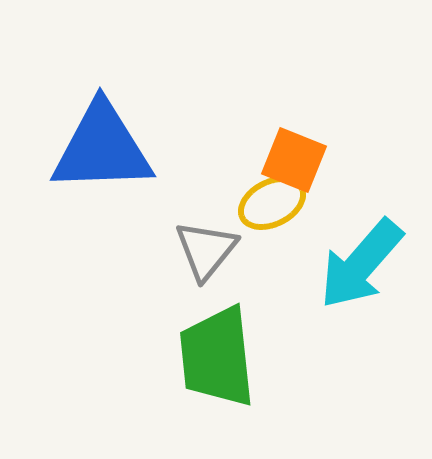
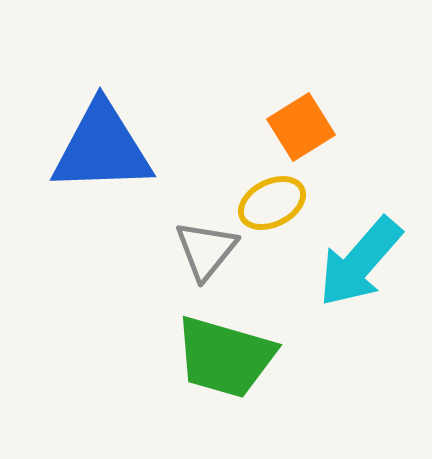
orange square: moved 7 px right, 33 px up; rotated 36 degrees clockwise
cyan arrow: moved 1 px left, 2 px up
green trapezoid: moved 8 px right; rotated 68 degrees counterclockwise
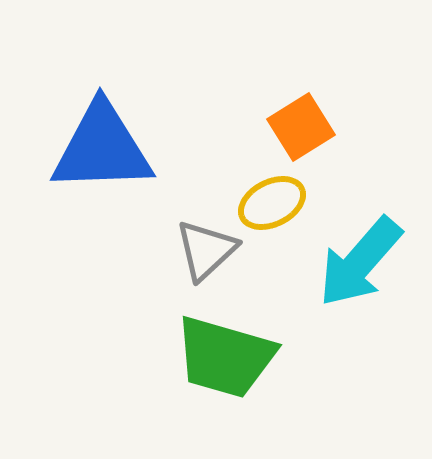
gray triangle: rotated 8 degrees clockwise
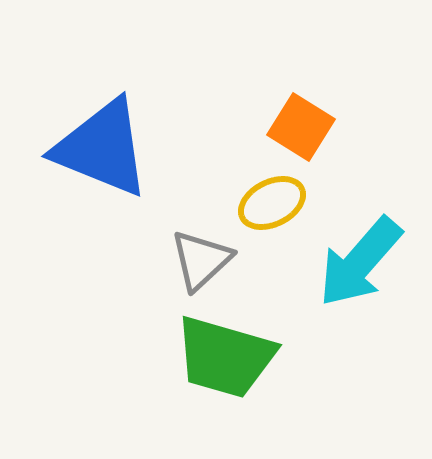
orange square: rotated 26 degrees counterclockwise
blue triangle: rotated 24 degrees clockwise
gray triangle: moved 5 px left, 10 px down
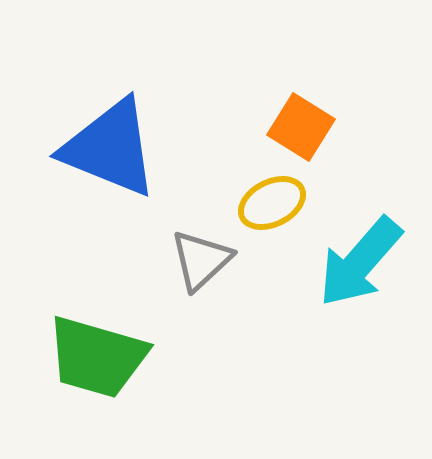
blue triangle: moved 8 px right
green trapezoid: moved 128 px left
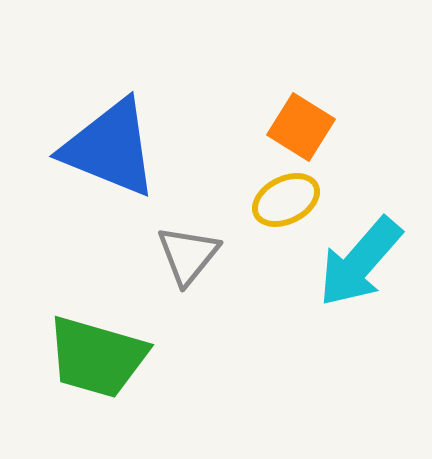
yellow ellipse: moved 14 px right, 3 px up
gray triangle: moved 13 px left, 5 px up; rotated 8 degrees counterclockwise
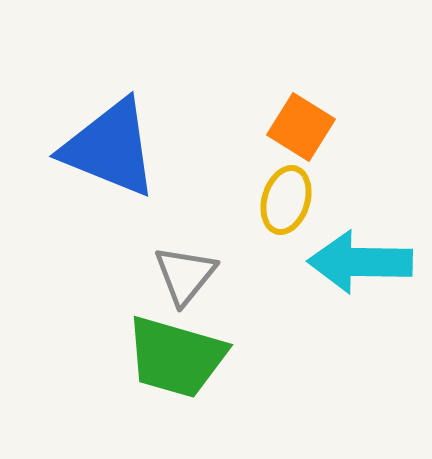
yellow ellipse: rotated 46 degrees counterclockwise
gray triangle: moved 3 px left, 20 px down
cyan arrow: rotated 50 degrees clockwise
green trapezoid: moved 79 px right
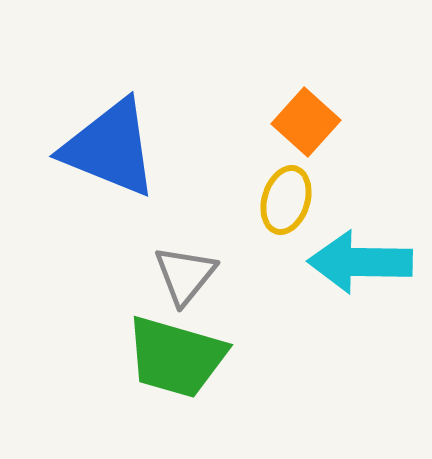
orange square: moved 5 px right, 5 px up; rotated 10 degrees clockwise
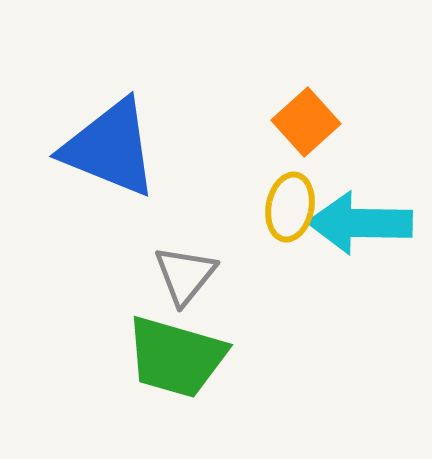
orange square: rotated 6 degrees clockwise
yellow ellipse: moved 4 px right, 7 px down; rotated 6 degrees counterclockwise
cyan arrow: moved 39 px up
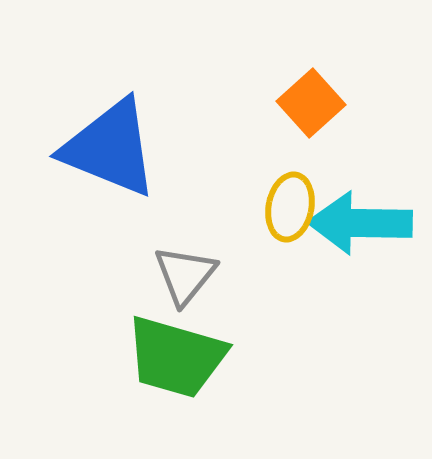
orange square: moved 5 px right, 19 px up
